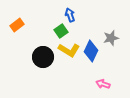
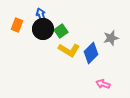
blue arrow: moved 29 px left
orange rectangle: rotated 32 degrees counterclockwise
blue diamond: moved 2 px down; rotated 20 degrees clockwise
black circle: moved 28 px up
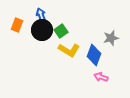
black circle: moved 1 px left, 1 px down
blue diamond: moved 3 px right, 2 px down; rotated 25 degrees counterclockwise
pink arrow: moved 2 px left, 7 px up
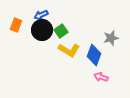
blue arrow: rotated 96 degrees counterclockwise
orange rectangle: moved 1 px left
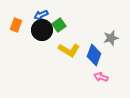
green square: moved 2 px left, 6 px up
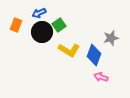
blue arrow: moved 2 px left, 2 px up
black circle: moved 2 px down
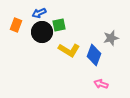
green square: rotated 24 degrees clockwise
pink arrow: moved 7 px down
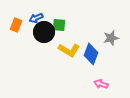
blue arrow: moved 3 px left, 5 px down
green square: rotated 16 degrees clockwise
black circle: moved 2 px right
blue diamond: moved 3 px left, 1 px up
